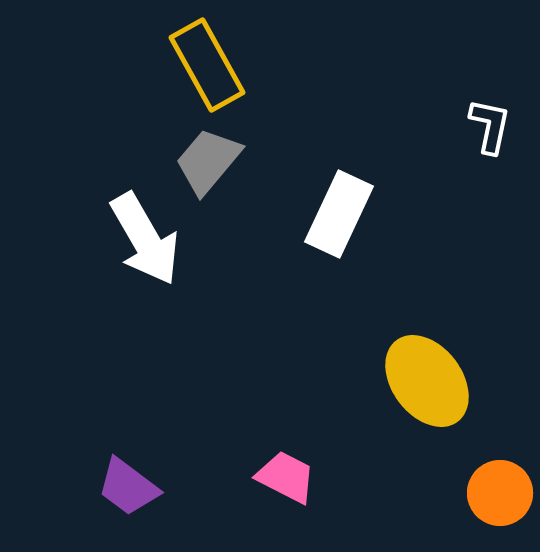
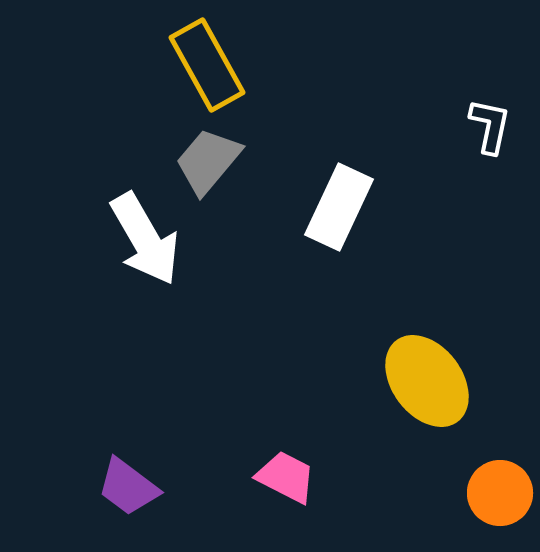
white rectangle: moved 7 px up
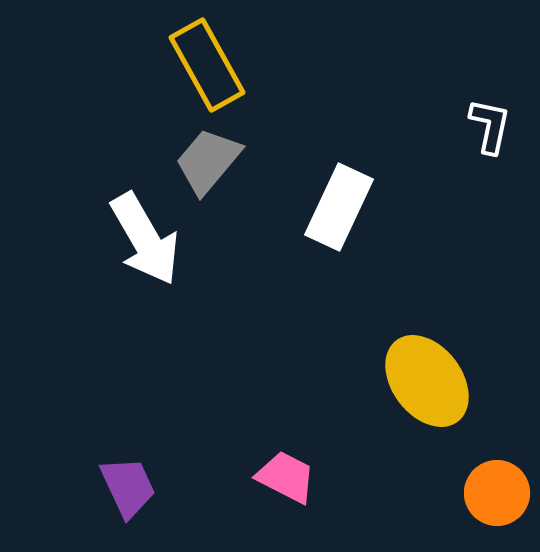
purple trapezoid: rotated 152 degrees counterclockwise
orange circle: moved 3 px left
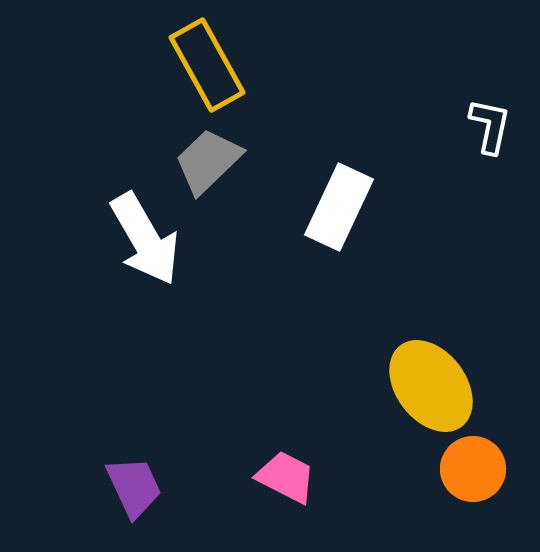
gray trapezoid: rotated 6 degrees clockwise
yellow ellipse: moved 4 px right, 5 px down
purple trapezoid: moved 6 px right
orange circle: moved 24 px left, 24 px up
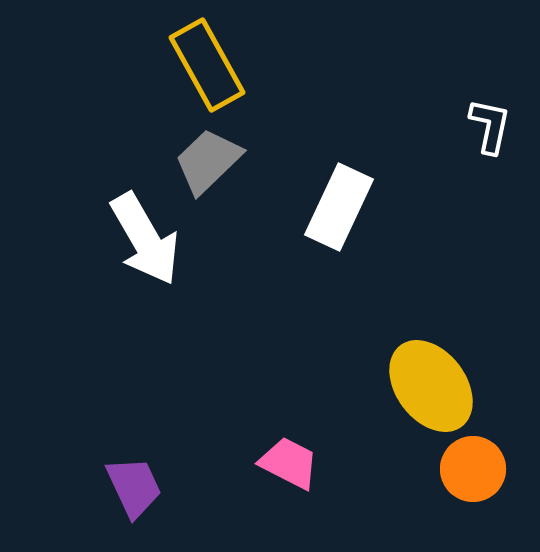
pink trapezoid: moved 3 px right, 14 px up
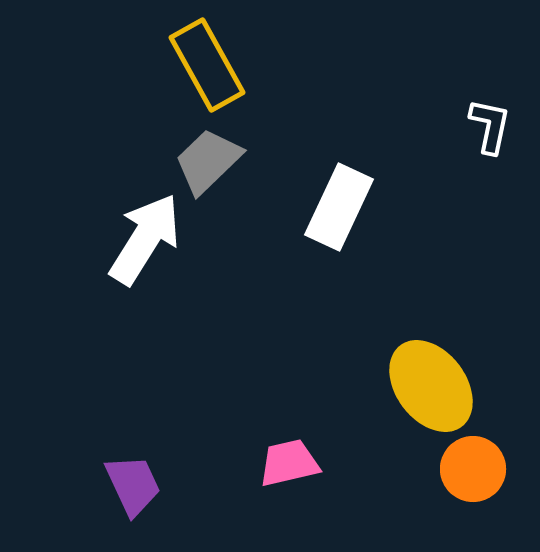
white arrow: rotated 118 degrees counterclockwise
pink trapezoid: rotated 40 degrees counterclockwise
purple trapezoid: moved 1 px left, 2 px up
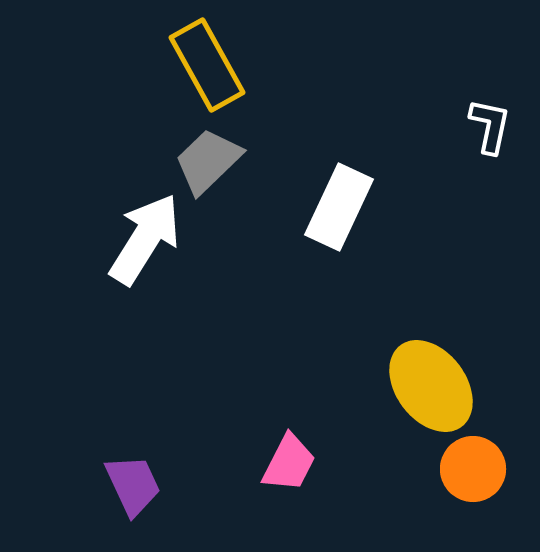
pink trapezoid: rotated 130 degrees clockwise
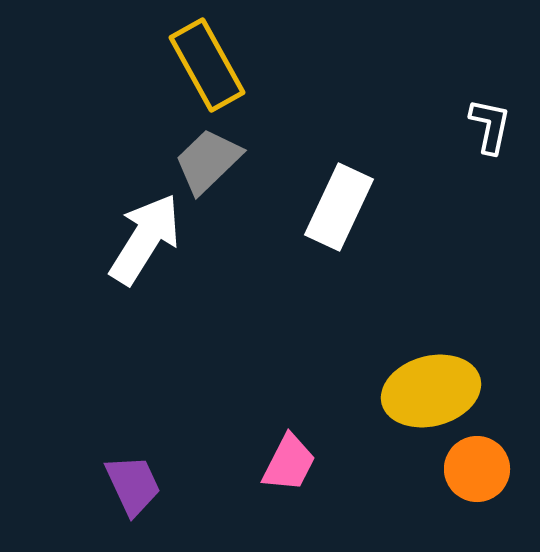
yellow ellipse: moved 5 px down; rotated 68 degrees counterclockwise
orange circle: moved 4 px right
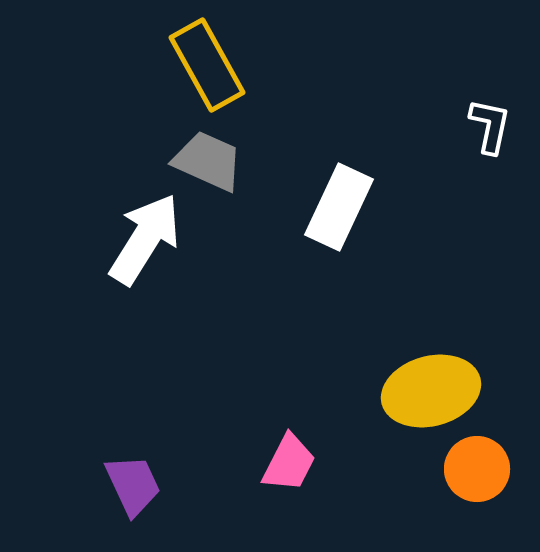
gray trapezoid: rotated 68 degrees clockwise
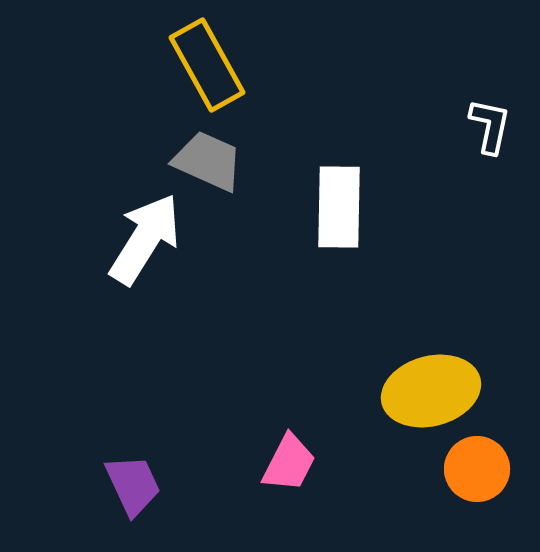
white rectangle: rotated 24 degrees counterclockwise
